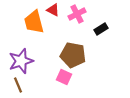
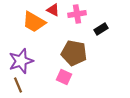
pink cross: rotated 18 degrees clockwise
orange trapezoid: rotated 45 degrees counterclockwise
brown pentagon: moved 1 px right, 2 px up
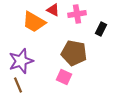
black rectangle: rotated 32 degrees counterclockwise
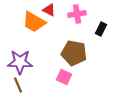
red triangle: moved 4 px left
purple star: moved 1 px left, 1 px down; rotated 20 degrees clockwise
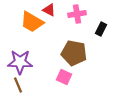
orange trapezoid: moved 2 px left
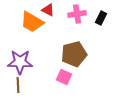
red triangle: moved 1 px left
black rectangle: moved 11 px up
brown pentagon: moved 1 px down; rotated 25 degrees counterclockwise
brown line: rotated 21 degrees clockwise
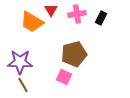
red triangle: moved 3 px right; rotated 32 degrees clockwise
brown line: moved 5 px right; rotated 28 degrees counterclockwise
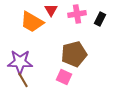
black rectangle: moved 1 px left, 1 px down
brown line: moved 5 px up
